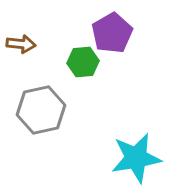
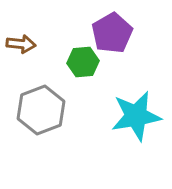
gray hexagon: rotated 9 degrees counterclockwise
cyan star: moved 42 px up
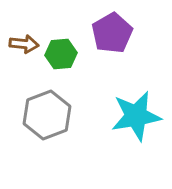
brown arrow: moved 3 px right
green hexagon: moved 22 px left, 8 px up
gray hexagon: moved 6 px right, 5 px down
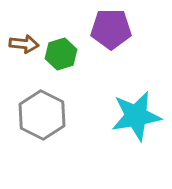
purple pentagon: moved 1 px left, 4 px up; rotated 30 degrees clockwise
green hexagon: rotated 12 degrees counterclockwise
gray hexagon: moved 5 px left; rotated 12 degrees counterclockwise
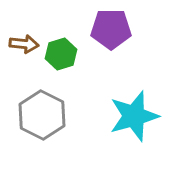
cyan star: moved 2 px left; rotated 6 degrees counterclockwise
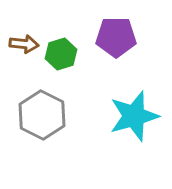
purple pentagon: moved 5 px right, 8 px down
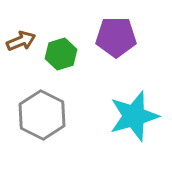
brown arrow: moved 3 px left, 3 px up; rotated 28 degrees counterclockwise
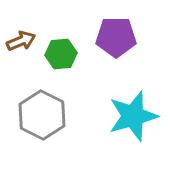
green hexagon: rotated 12 degrees clockwise
cyan star: moved 1 px left
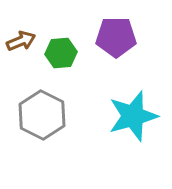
green hexagon: moved 1 px up
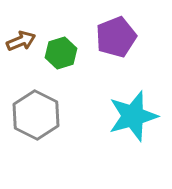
purple pentagon: rotated 21 degrees counterclockwise
green hexagon: rotated 12 degrees counterclockwise
gray hexagon: moved 6 px left
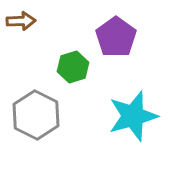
purple pentagon: rotated 15 degrees counterclockwise
brown arrow: moved 20 px up; rotated 20 degrees clockwise
green hexagon: moved 12 px right, 14 px down
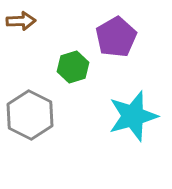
purple pentagon: rotated 6 degrees clockwise
gray hexagon: moved 6 px left
